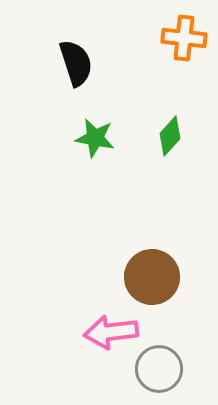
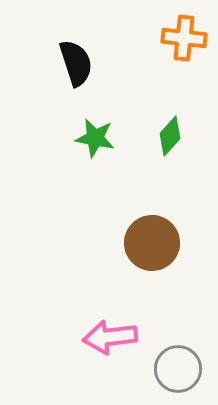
brown circle: moved 34 px up
pink arrow: moved 1 px left, 5 px down
gray circle: moved 19 px right
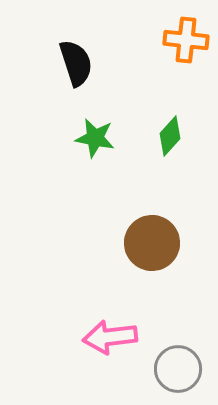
orange cross: moved 2 px right, 2 px down
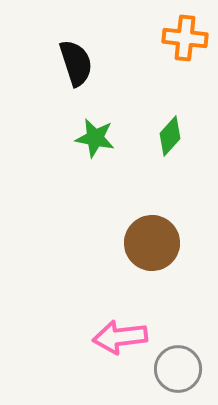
orange cross: moved 1 px left, 2 px up
pink arrow: moved 10 px right
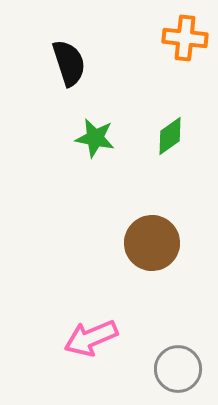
black semicircle: moved 7 px left
green diamond: rotated 12 degrees clockwise
pink arrow: moved 29 px left, 1 px down; rotated 16 degrees counterclockwise
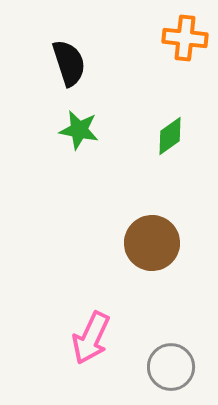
green star: moved 16 px left, 8 px up
pink arrow: rotated 42 degrees counterclockwise
gray circle: moved 7 px left, 2 px up
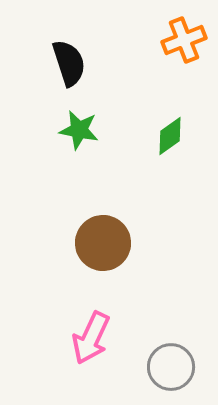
orange cross: moved 1 px left, 2 px down; rotated 27 degrees counterclockwise
brown circle: moved 49 px left
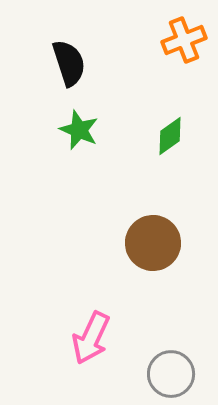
green star: rotated 12 degrees clockwise
brown circle: moved 50 px right
gray circle: moved 7 px down
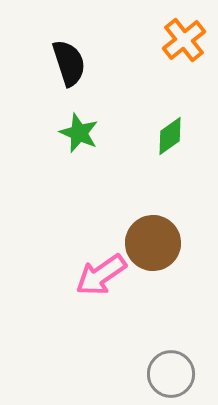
orange cross: rotated 18 degrees counterclockwise
green star: moved 3 px down
pink arrow: moved 10 px right, 63 px up; rotated 30 degrees clockwise
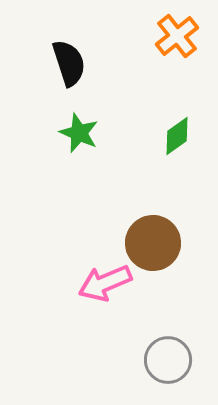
orange cross: moved 7 px left, 4 px up
green diamond: moved 7 px right
pink arrow: moved 4 px right, 8 px down; rotated 12 degrees clockwise
gray circle: moved 3 px left, 14 px up
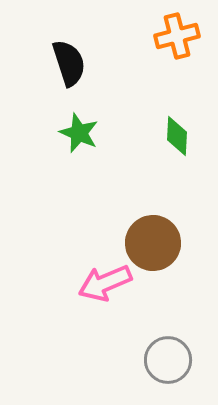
orange cross: rotated 24 degrees clockwise
green diamond: rotated 51 degrees counterclockwise
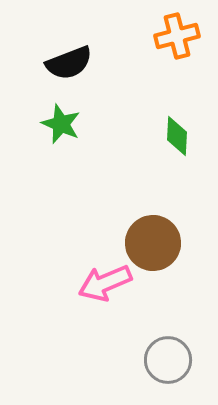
black semicircle: rotated 87 degrees clockwise
green star: moved 18 px left, 9 px up
